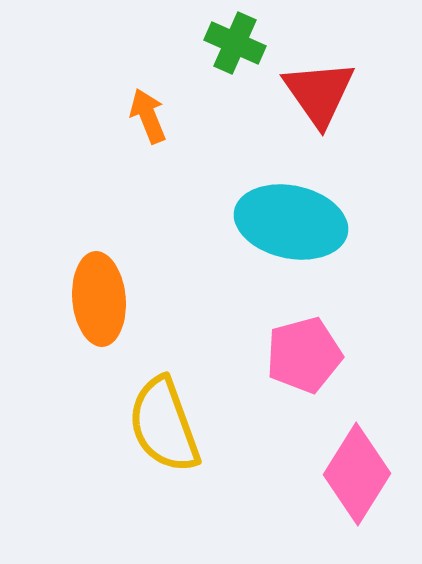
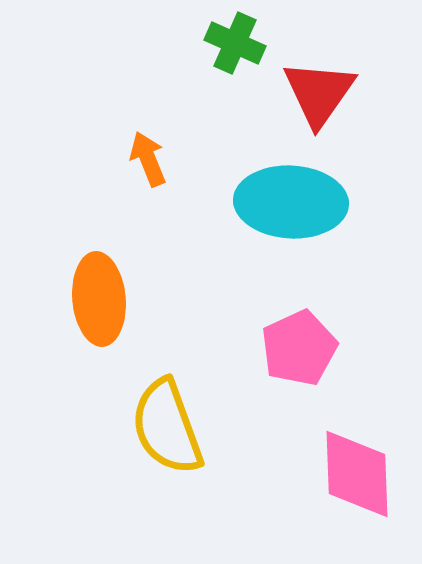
red triangle: rotated 10 degrees clockwise
orange arrow: moved 43 px down
cyan ellipse: moved 20 px up; rotated 9 degrees counterclockwise
pink pentagon: moved 5 px left, 7 px up; rotated 10 degrees counterclockwise
yellow semicircle: moved 3 px right, 2 px down
pink diamond: rotated 34 degrees counterclockwise
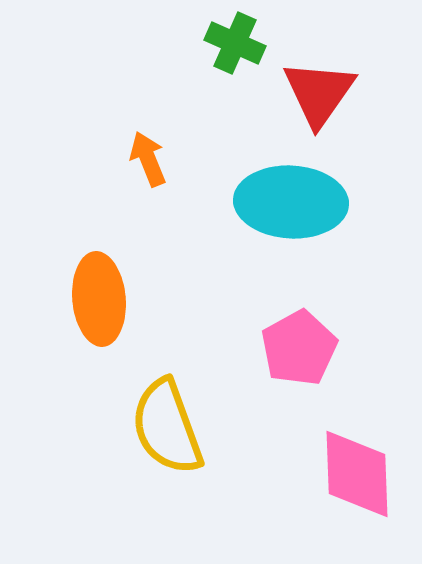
pink pentagon: rotated 4 degrees counterclockwise
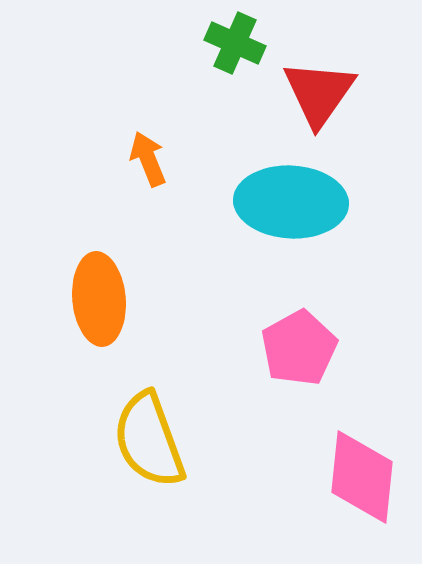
yellow semicircle: moved 18 px left, 13 px down
pink diamond: moved 5 px right, 3 px down; rotated 8 degrees clockwise
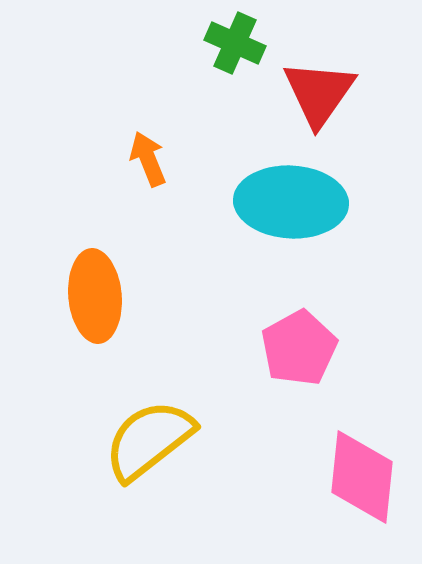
orange ellipse: moved 4 px left, 3 px up
yellow semicircle: rotated 72 degrees clockwise
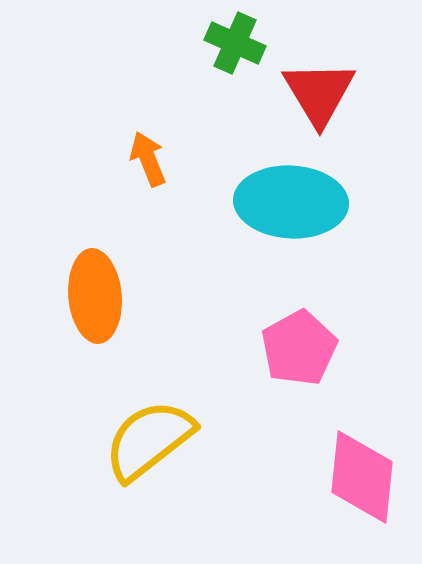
red triangle: rotated 6 degrees counterclockwise
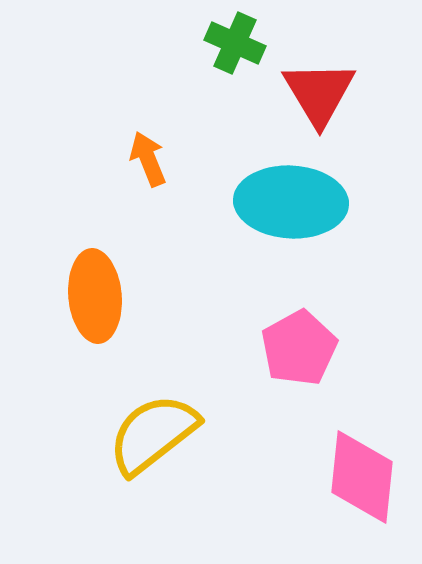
yellow semicircle: moved 4 px right, 6 px up
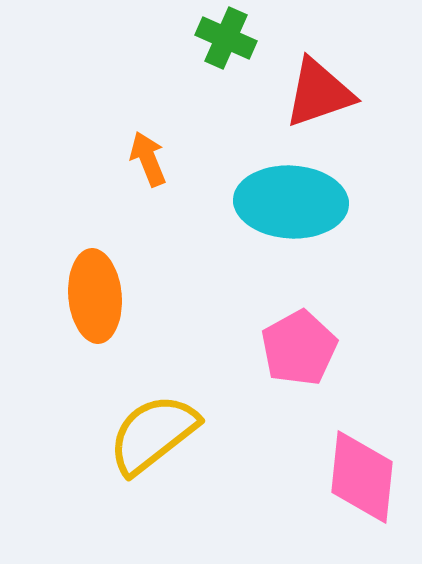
green cross: moved 9 px left, 5 px up
red triangle: rotated 42 degrees clockwise
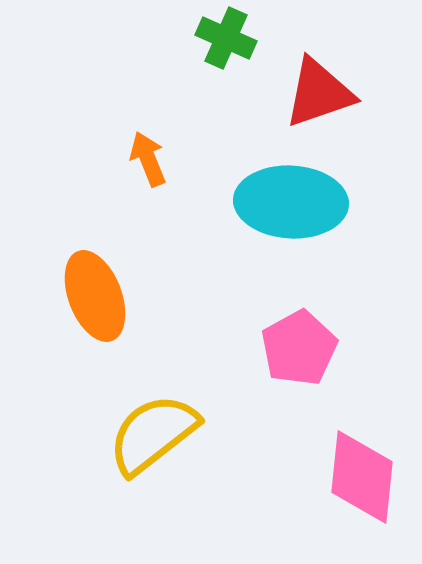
orange ellipse: rotated 16 degrees counterclockwise
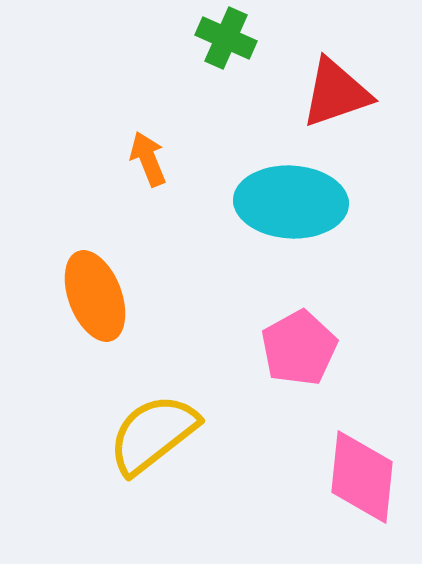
red triangle: moved 17 px right
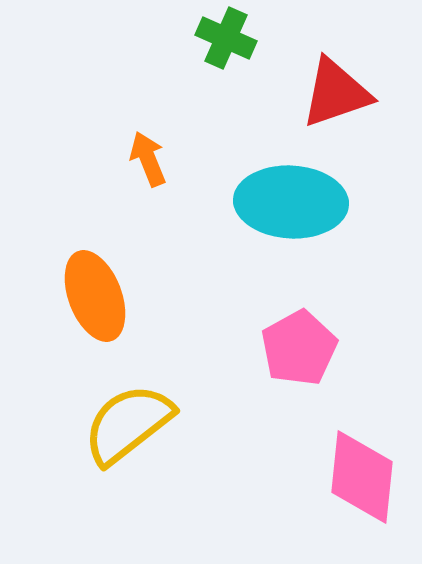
yellow semicircle: moved 25 px left, 10 px up
